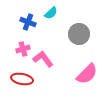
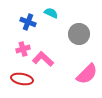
cyan semicircle: rotated 112 degrees counterclockwise
pink L-shape: rotated 10 degrees counterclockwise
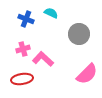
blue cross: moved 2 px left, 3 px up
red ellipse: rotated 20 degrees counterclockwise
